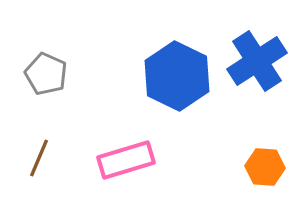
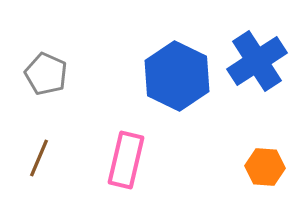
pink rectangle: rotated 60 degrees counterclockwise
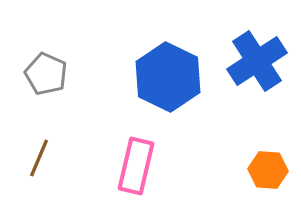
blue hexagon: moved 9 px left, 1 px down
pink rectangle: moved 10 px right, 6 px down
orange hexagon: moved 3 px right, 3 px down
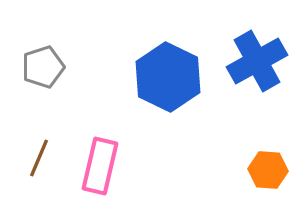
blue cross: rotated 4 degrees clockwise
gray pentagon: moved 3 px left, 7 px up; rotated 30 degrees clockwise
pink rectangle: moved 36 px left
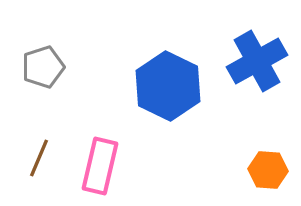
blue hexagon: moved 9 px down
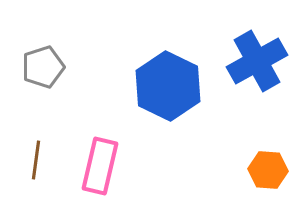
brown line: moved 3 px left, 2 px down; rotated 15 degrees counterclockwise
